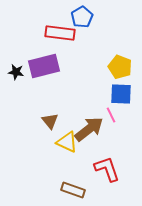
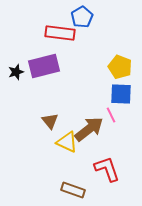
black star: rotated 28 degrees counterclockwise
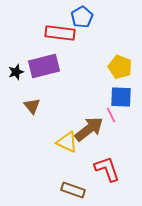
blue square: moved 3 px down
brown triangle: moved 18 px left, 15 px up
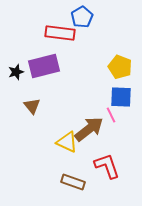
red L-shape: moved 3 px up
brown rectangle: moved 8 px up
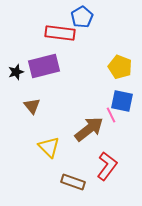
blue square: moved 1 px right, 4 px down; rotated 10 degrees clockwise
yellow triangle: moved 18 px left, 5 px down; rotated 20 degrees clockwise
red L-shape: rotated 56 degrees clockwise
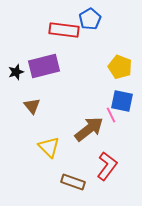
blue pentagon: moved 8 px right, 2 px down
red rectangle: moved 4 px right, 3 px up
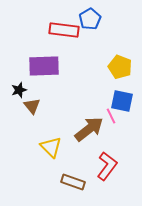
purple rectangle: rotated 12 degrees clockwise
black star: moved 3 px right, 18 px down
pink line: moved 1 px down
yellow triangle: moved 2 px right
